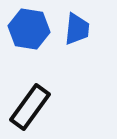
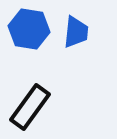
blue trapezoid: moved 1 px left, 3 px down
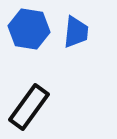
black rectangle: moved 1 px left
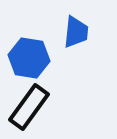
blue hexagon: moved 29 px down
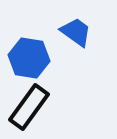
blue trapezoid: rotated 60 degrees counterclockwise
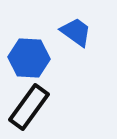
blue hexagon: rotated 6 degrees counterclockwise
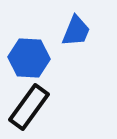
blue trapezoid: moved 1 px up; rotated 76 degrees clockwise
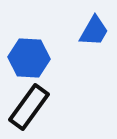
blue trapezoid: moved 18 px right; rotated 8 degrees clockwise
